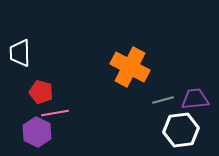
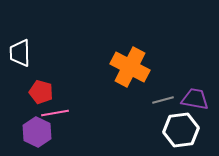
purple trapezoid: rotated 16 degrees clockwise
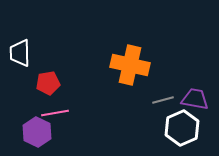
orange cross: moved 2 px up; rotated 15 degrees counterclockwise
red pentagon: moved 7 px right, 9 px up; rotated 25 degrees counterclockwise
white hexagon: moved 1 px right, 2 px up; rotated 16 degrees counterclockwise
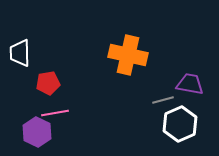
orange cross: moved 2 px left, 10 px up
purple trapezoid: moved 5 px left, 15 px up
white hexagon: moved 2 px left, 4 px up
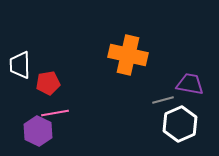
white trapezoid: moved 12 px down
purple hexagon: moved 1 px right, 1 px up
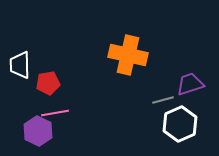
purple trapezoid: rotated 28 degrees counterclockwise
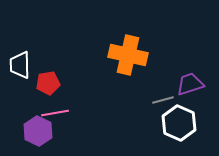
white hexagon: moved 1 px left, 1 px up; rotated 12 degrees counterclockwise
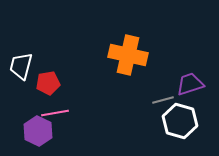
white trapezoid: moved 1 px right, 1 px down; rotated 16 degrees clockwise
white hexagon: moved 1 px right, 2 px up; rotated 8 degrees counterclockwise
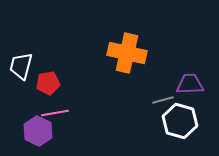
orange cross: moved 1 px left, 2 px up
purple trapezoid: rotated 16 degrees clockwise
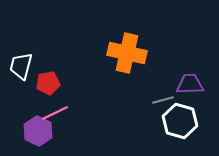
pink line: rotated 16 degrees counterclockwise
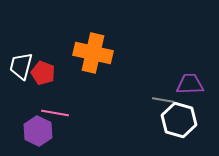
orange cross: moved 34 px left
red pentagon: moved 5 px left, 10 px up; rotated 30 degrees clockwise
gray line: rotated 25 degrees clockwise
pink line: rotated 36 degrees clockwise
white hexagon: moved 1 px left, 1 px up
